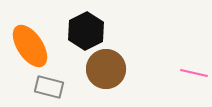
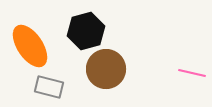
black hexagon: rotated 12 degrees clockwise
pink line: moved 2 px left
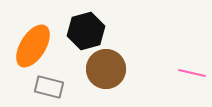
orange ellipse: moved 3 px right; rotated 66 degrees clockwise
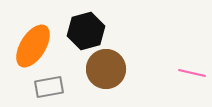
gray rectangle: rotated 24 degrees counterclockwise
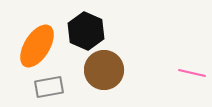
black hexagon: rotated 21 degrees counterclockwise
orange ellipse: moved 4 px right
brown circle: moved 2 px left, 1 px down
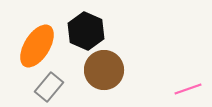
pink line: moved 4 px left, 16 px down; rotated 32 degrees counterclockwise
gray rectangle: rotated 40 degrees counterclockwise
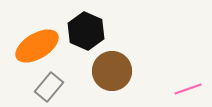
orange ellipse: rotated 27 degrees clockwise
brown circle: moved 8 px right, 1 px down
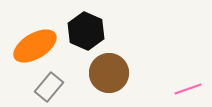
orange ellipse: moved 2 px left
brown circle: moved 3 px left, 2 px down
